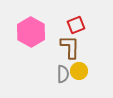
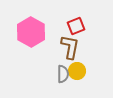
red square: moved 1 px down
brown L-shape: rotated 10 degrees clockwise
yellow circle: moved 2 px left
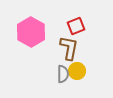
brown L-shape: moved 1 px left, 1 px down
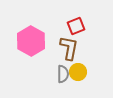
pink hexagon: moved 9 px down
yellow circle: moved 1 px right, 1 px down
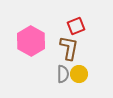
yellow circle: moved 1 px right, 2 px down
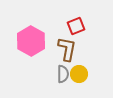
brown L-shape: moved 2 px left, 1 px down
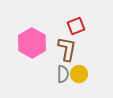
pink hexagon: moved 1 px right, 2 px down
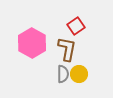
red square: rotated 12 degrees counterclockwise
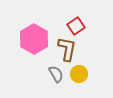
pink hexagon: moved 2 px right, 4 px up
gray semicircle: moved 7 px left; rotated 30 degrees counterclockwise
